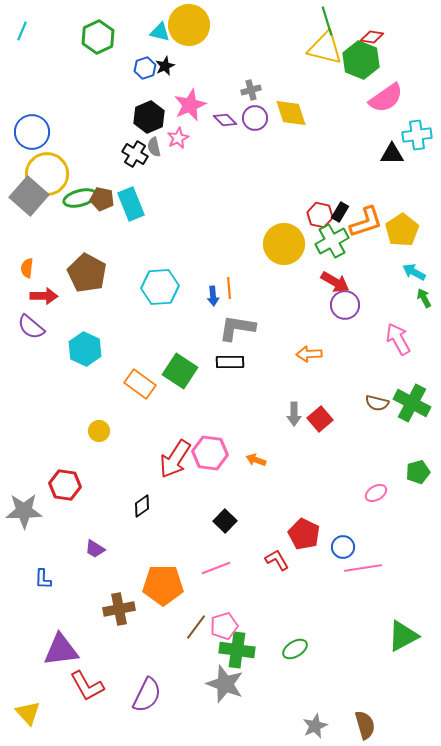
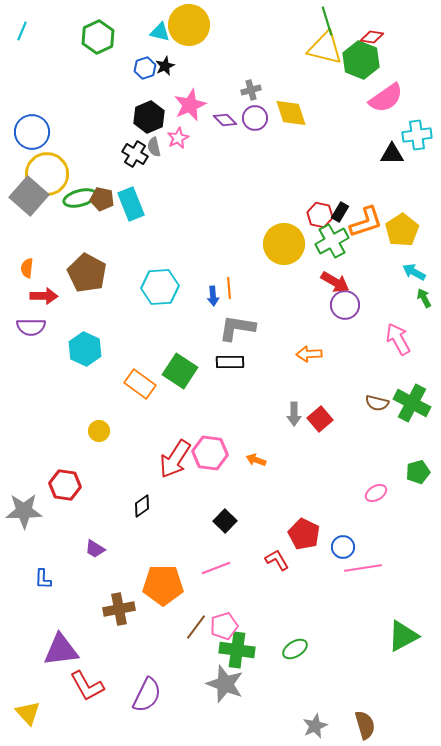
purple semicircle at (31, 327): rotated 40 degrees counterclockwise
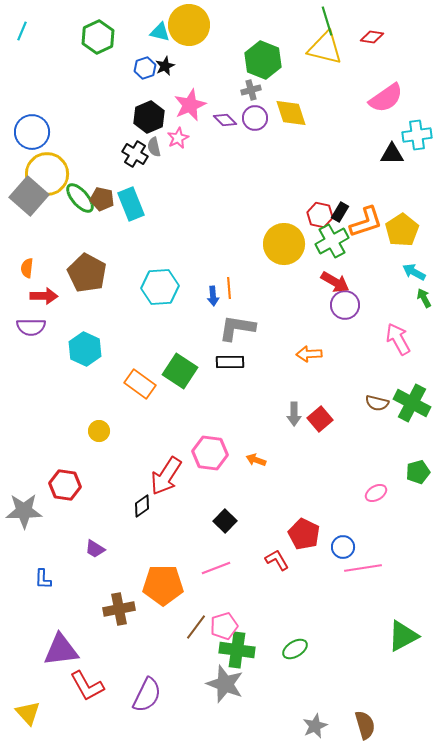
green hexagon at (361, 60): moved 98 px left
green ellipse at (80, 198): rotated 64 degrees clockwise
red arrow at (175, 459): moved 9 px left, 17 px down
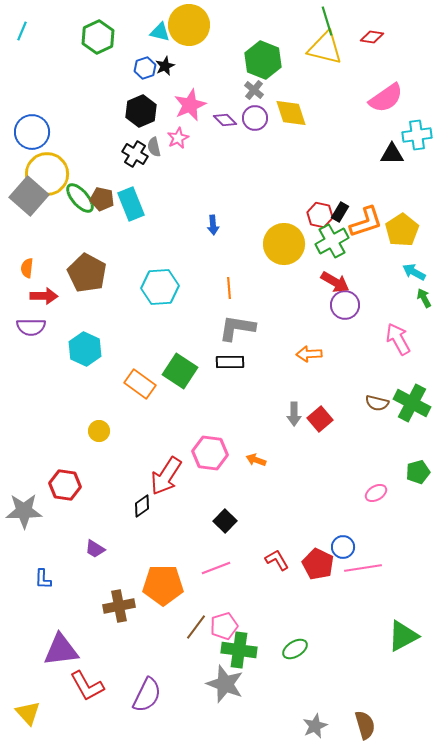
gray cross at (251, 90): moved 3 px right; rotated 36 degrees counterclockwise
black hexagon at (149, 117): moved 8 px left, 6 px up
blue arrow at (213, 296): moved 71 px up
red pentagon at (304, 534): moved 14 px right, 30 px down
brown cross at (119, 609): moved 3 px up
green cross at (237, 650): moved 2 px right
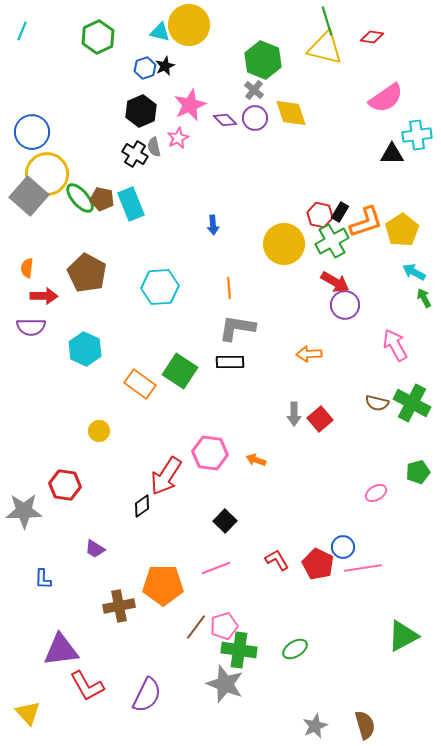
pink arrow at (398, 339): moved 3 px left, 6 px down
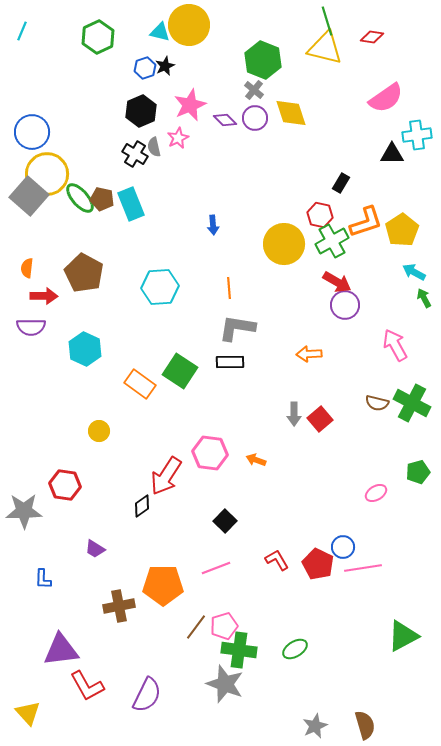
black rectangle at (340, 212): moved 1 px right, 29 px up
brown pentagon at (87, 273): moved 3 px left
red arrow at (335, 282): moved 2 px right
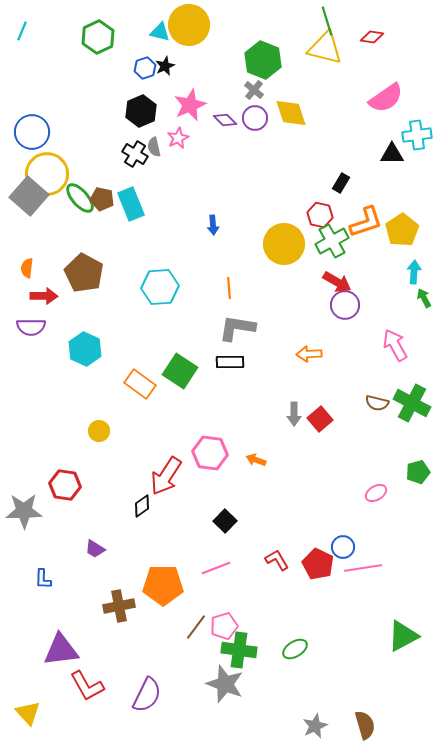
cyan arrow at (414, 272): rotated 65 degrees clockwise
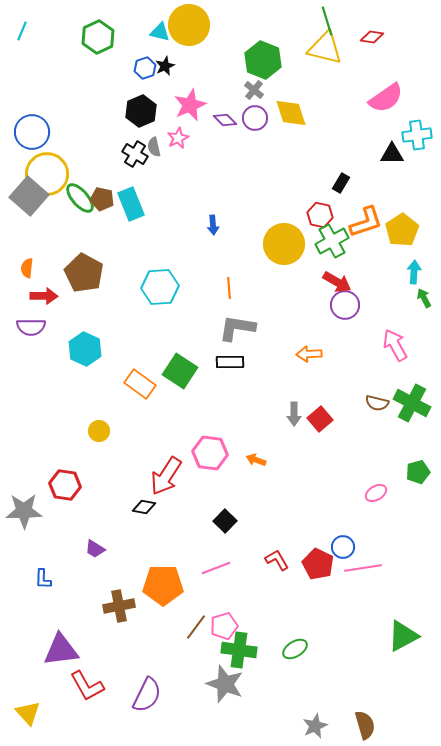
black diamond at (142, 506): moved 2 px right, 1 px down; rotated 45 degrees clockwise
